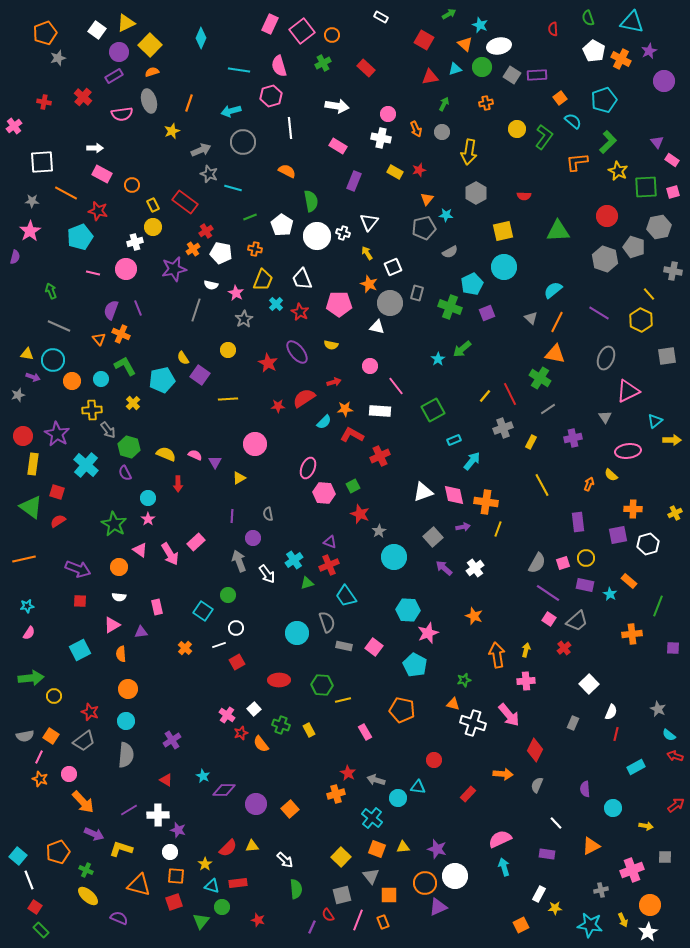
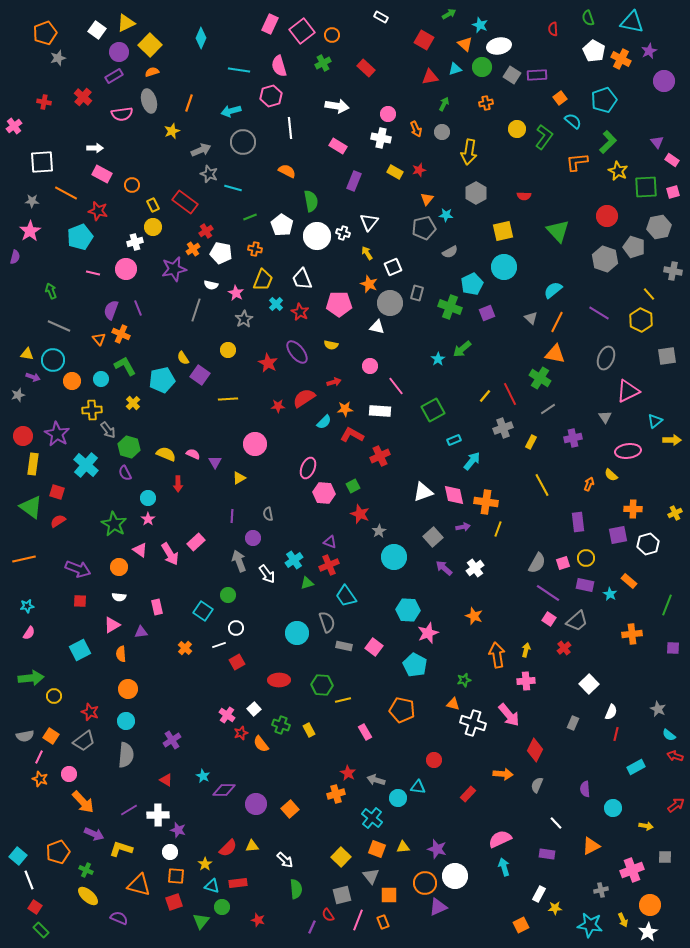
green triangle at (558, 231): rotated 50 degrees clockwise
pink semicircle at (195, 455): moved 2 px left, 1 px up
green line at (658, 606): moved 9 px right, 1 px up
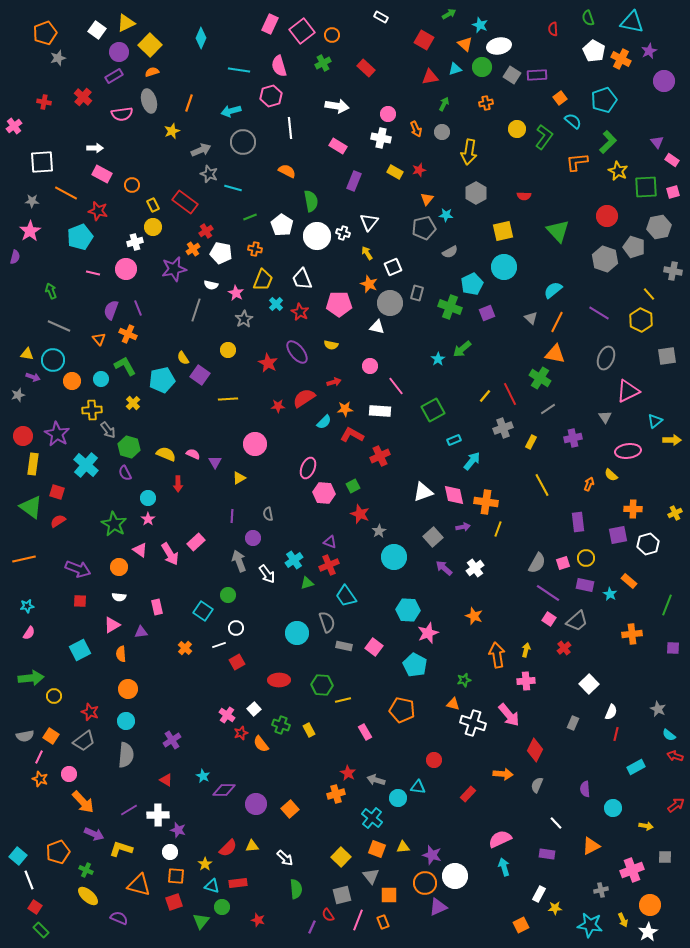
orange cross at (121, 334): moved 7 px right
purple star at (437, 849): moved 5 px left, 6 px down
white arrow at (285, 860): moved 2 px up
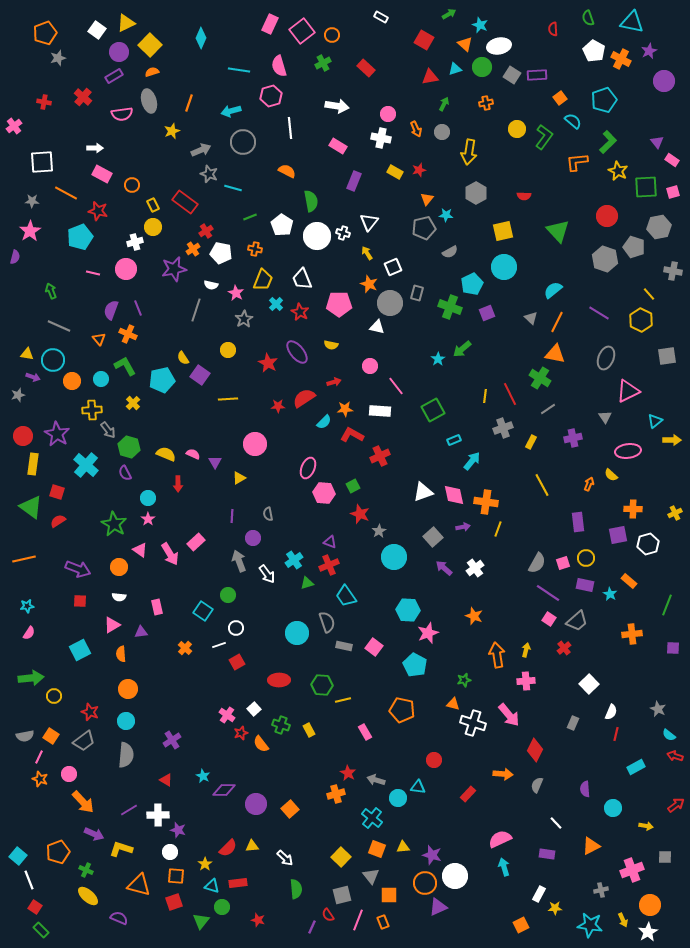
yellow line at (485, 396): rotated 32 degrees counterclockwise
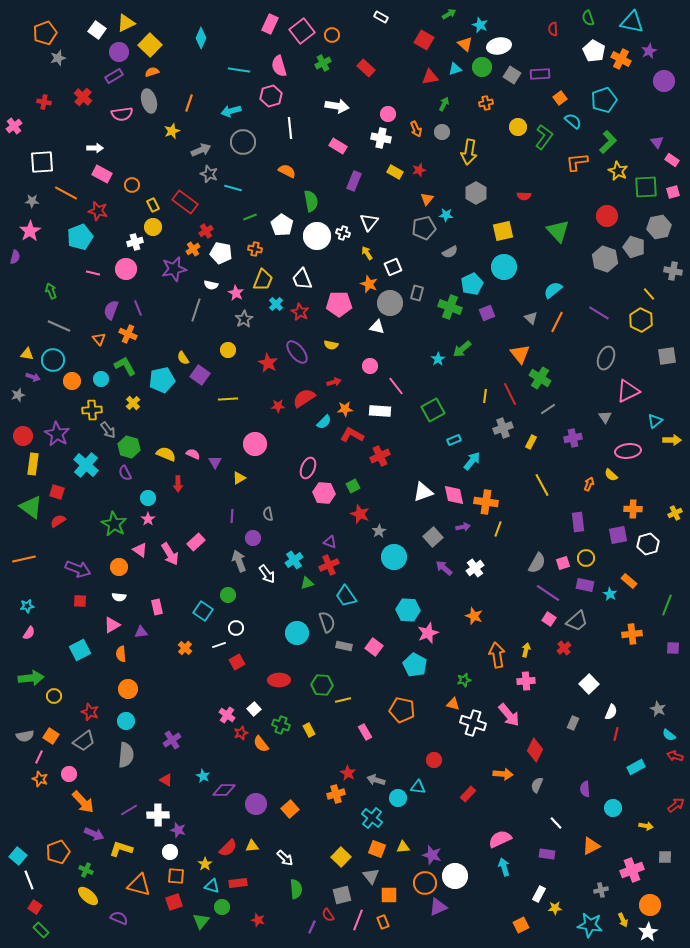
purple rectangle at (537, 75): moved 3 px right, 1 px up
yellow circle at (517, 129): moved 1 px right, 2 px up
orange triangle at (555, 354): moved 35 px left; rotated 40 degrees clockwise
